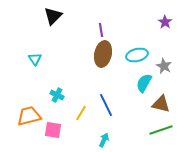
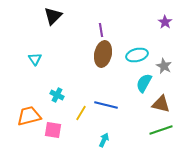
blue line: rotated 50 degrees counterclockwise
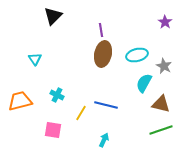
orange trapezoid: moved 9 px left, 15 px up
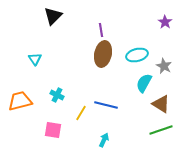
brown triangle: rotated 18 degrees clockwise
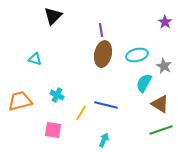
cyan triangle: rotated 40 degrees counterclockwise
brown triangle: moved 1 px left
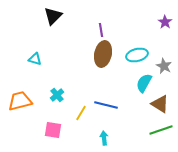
cyan cross: rotated 24 degrees clockwise
cyan arrow: moved 2 px up; rotated 32 degrees counterclockwise
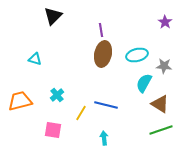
gray star: rotated 21 degrees counterclockwise
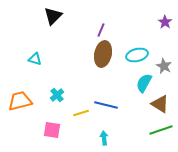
purple line: rotated 32 degrees clockwise
gray star: rotated 21 degrees clockwise
yellow line: rotated 42 degrees clockwise
pink square: moved 1 px left
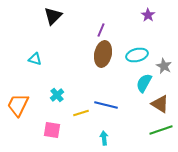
purple star: moved 17 px left, 7 px up
orange trapezoid: moved 2 px left, 4 px down; rotated 50 degrees counterclockwise
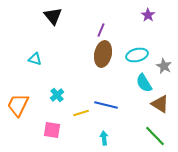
black triangle: rotated 24 degrees counterclockwise
cyan semicircle: rotated 60 degrees counterclockwise
green line: moved 6 px left, 6 px down; rotated 65 degrees clockwise
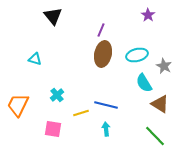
pink square: moved 1 px right, 1 px up
cyan arrow: moved 2 px right, 9 px up
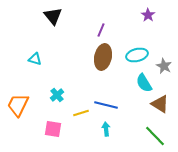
brown ellipse: moved 3 px down
